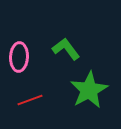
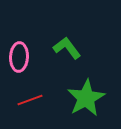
green L-shape: moved 1 px right, 1 px up
green star: moved 3 px left, 8 px down
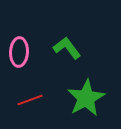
pink ellipse: moved 5 px up
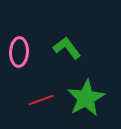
red line: moved 11 px right
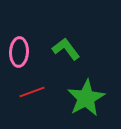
green L-shape: moved 1 px left, 1 px down
red line: moved 9 px left, 8 px up
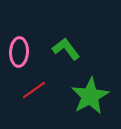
red line: moved 2 px right, 2 px up; rotated 15 degrees counterclockwise
green star: moved 4 px right, 2 px up
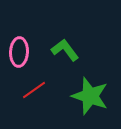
green L-shape: moved 1 px left, 1 px down
green star: rotated 24 degrees counterclockwise
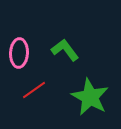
pink ellipse: moved 1 px down
green star: moved 1 px down; rotated 9 degrees clockwise
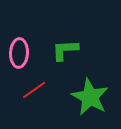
green L-shape: rotated 56 degrees counterclockwise
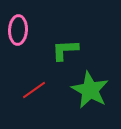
pink ellipse: moved 1 px left, 23 px up
green star: moved 7 px up
